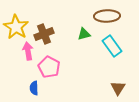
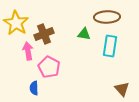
brown ellipse: moved 1 px down
yellow star: moved 4 px up
green triangle: rotated 24 degrees clockwise
cyan rectangle: moved 2 px left; rotated 45 degrees clockwise
brown triangle: moved 4 px right, 1 px down; rotated 14 degrees counterclockwise
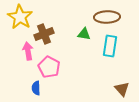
yellow star: moved 4 px right, 6 px up
blue semicircle: moved 2 px right
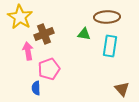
pink pentagon: moved 2 px down; rotated 25 degrees clockwise
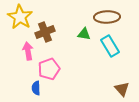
brown cross: moved 1 px right, 2 px up
cyan rectangle: rotated 40 degrees counterclockwise
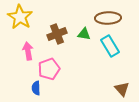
brown ellipse: moved 1 px right, 1 px down
brown cross: moved 12 px right, 2 px down
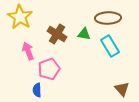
brown cross: rotated 36 degrees counterclockwise
pink arrow: rotated 12 degrees counterclockwise
blue semicircle: moved 1 px right, 2 px down
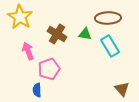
green triangle: moved 1 px right
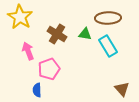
cyan rectangle: moved 2 px left
